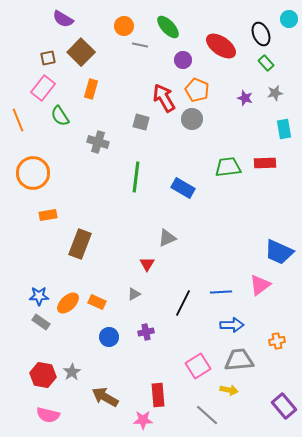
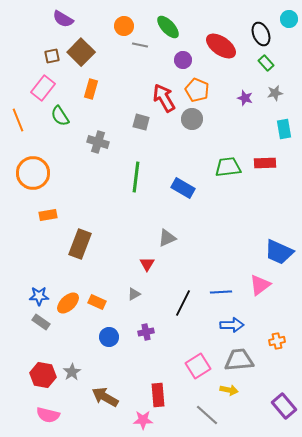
brown square at (48, 58): moved 4 px right, 2 px up
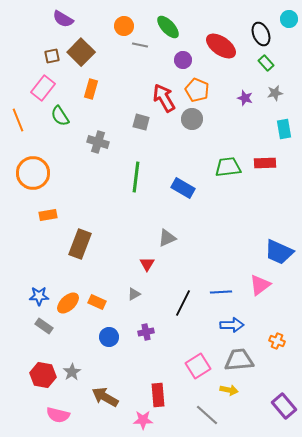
gray rectangle at (41, 322): moved 3 px right, 4 px down
orange cross at (277, 341): rotated 35 degrees clockwise
pink semicircle at (48, 415): moved 10 px right
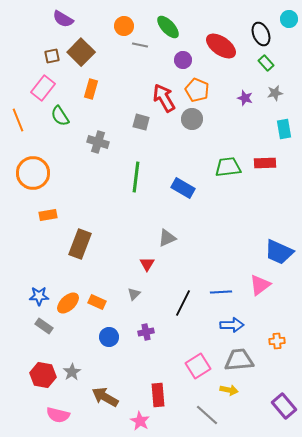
gray triangle at (134, 294): rotated 16 degrees counterclockwise
orange cross at (277, 341): rotated 28 degrees counterclockwise
pink star at (143, 420): moved 3 px left, 1 px down; rotated 30 degrees clockwise
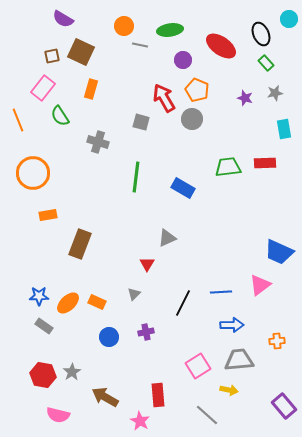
green ellipse at (168, 27): moved 2 px right, 3 px down; rotated 55 degrees counterclockwise
brown square at (81, 52): rotated 20 degrees counterclockwise
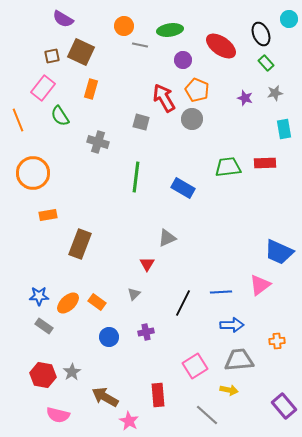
orange rectangle at (97, 302): rotated 12 degrees clockwise
pink square at (198, 366): moved 3 px left
pink star at (140, 421): moved 11 px left
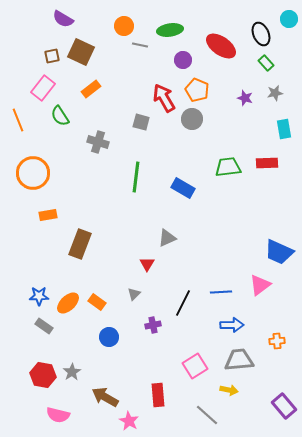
orange rectangle at (91, 89): rotated 36 degrees clockwise
red rectangle at (265, 163): moved 2 px right
purple cross at (146, 332): moved 7 px right, 7 px up
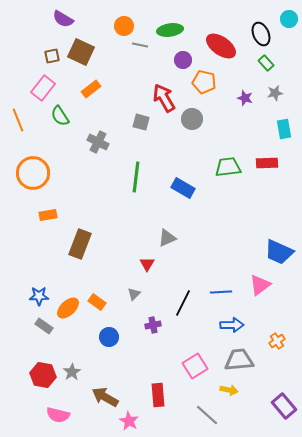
orange pentagon at (197, 90): moved 7 px right, 8 px up; rotated 10 degrees counterclockwise
gray cross at (98, 142): rotated 10 degrees clockwise
orange ellipse at (68, 303): moved 5 px down
orange cross at (277, 341): rotated 28 degrees counterclockwise
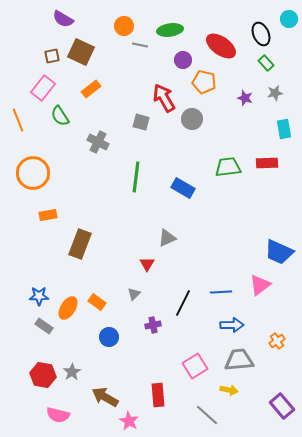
orange ellipse at (68, 308): rotated 15 degrees counterclockwise
purple rectangle at (284, 406): moved 2 px left
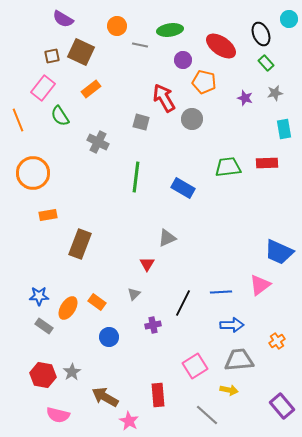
orange circle at (124, 26): moved 7 px left
